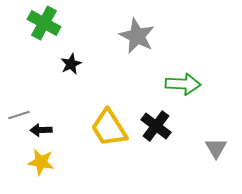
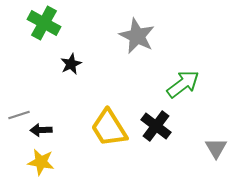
green arrow: rotated 40 degrees counterclockwise
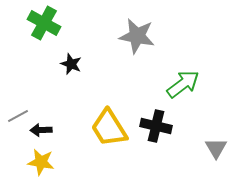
gray star: rotated 15 degrees counterclockwise
black star: rotated 25 degrees counterclockwise
gray line: moved 1 px left, 1 px down; rotated 10 degrees counterclockwise
black cross: rotated 24 degrees counterclockwise
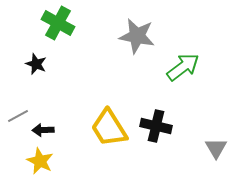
green cross: moved 14 px right
black star: moved 35 px left
green arrow: moved 17 px up
black arrow: moved 2 px right
yellow star: moved 1 px left, 1 px up; rotated 16 degrees clockwise
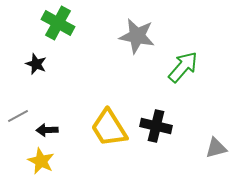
green arrow: rotated 12 degrees counterclockwise
black arrow: moved 4 px right
gray triangle: rotated 45 degrees clockwise
yellow star: moved 1 px right
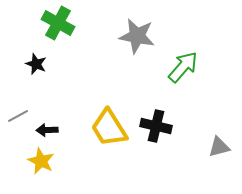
gray triangle: moved 3 px right, 1 px up
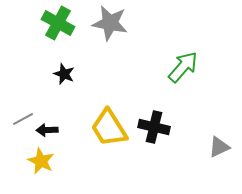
gray star: moved 27 px left, 13 px up
black star: moved 28 px right, 10 px down
gray line: moved 5 px right, 3 px down
black cross: moved 2 px left, 1 px down
gray triangle: rotated 10 degrees counterclockwise
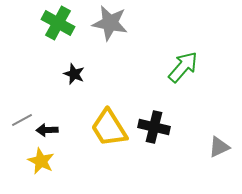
black star: moved 10 px right
gray line: moved 1 px left, 1 px down
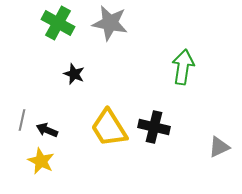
green arrow: rotated 32 degrees counterclockwise
gray line: rotated 50 degrees counterclockwise
black arrow: rotated 25 degrees clockwise
